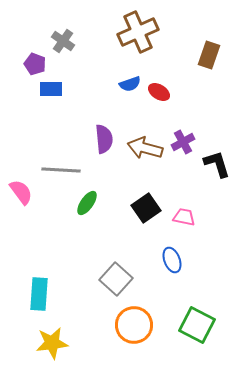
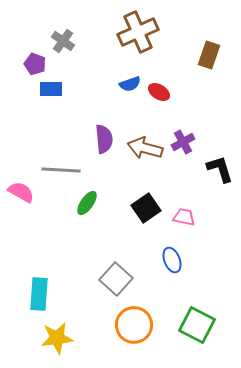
black L-shape: moved 3 px right, 5 px down
pink semicircle: rotated 24 degrees counterclockwise
yellow star: moved 5 px right, 5 px up
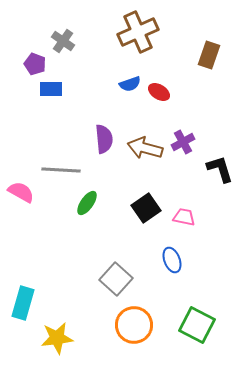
cyan rectangle: moved 16 px left, 9 px down; rotated 12 degrees clockwise
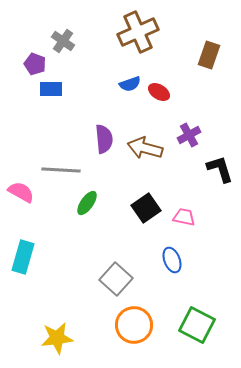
purple cross: moved 6 px right, 7 px up
cyan rectangle: moved 46 px up
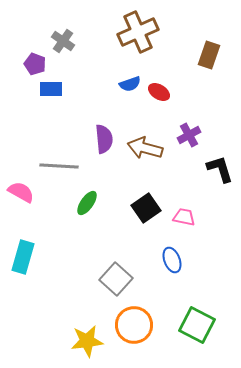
gray line: moved 2 px left, 4 px up
yellow star: moved 30 px right, 3 px down
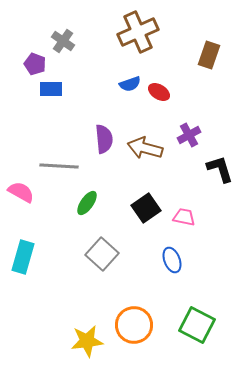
gray square: moved 14 px left, 25 px up
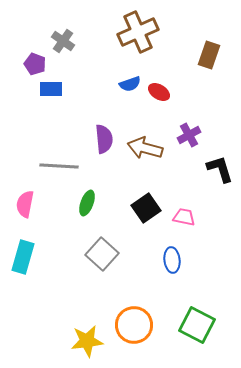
pink semicircle: moved 4 px right, 12 px down; rotated 108 degrees counterclockwise
green ellipse: rotated 15 degrees counterclockwise
blue ellipse: rotated 15 degrees clockwise
